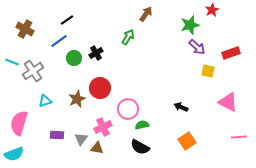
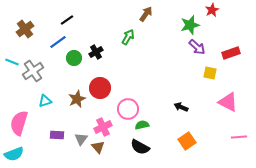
brown cross: rotated 24 degrees clockwise
blue line: moved 1 px left, 1 px down
black cross: moved 1 px up
yellow square: moved 2 px right, 2 px down
brown triangle: moved 1 px right, 1 px up; rotated 40 degrees clockwise
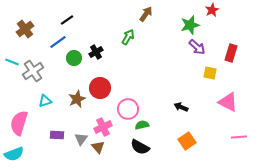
red rectangle: rotated 54 degrees counterclockwise
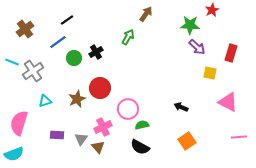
green star: rotated 18 degrees clockwise
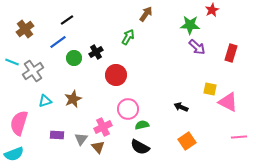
yellow square: moved 16 px down
red circle: moved 16 px right, 13 px up
brown star: moved 4 px left
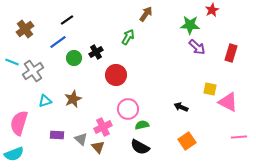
gray triangle: rotated 24 degrees counterclockwise
